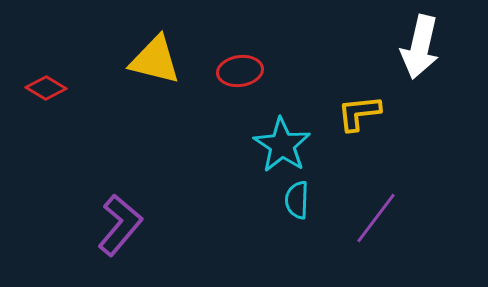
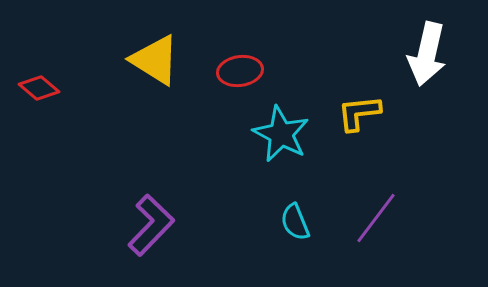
white arrow: moved 7 px right, 7 px down
yellow triangle: rotated 18 degrees clockwise
red diamond: moved 7 px left; rotated 9 degrees clockwise
cyan star: moved 1 px left, 11 px up; rotated 6 degrees counterclockwise
cyan semicircle: moved 2 px left, 22 px down; rotated 24 degrees counterclockwise
purple L-shape: moved 31 px right; rotated 4 degrees clockwise
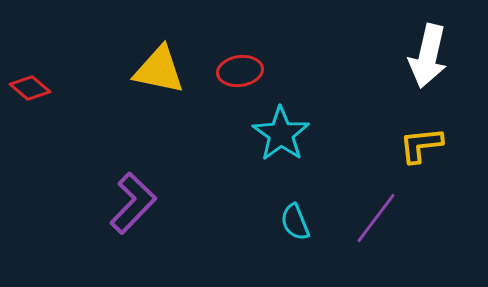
white arrow: moved 1 px right, 2 px down
yellow triangle: moved 4 px right, 10 px down; rotated 20 degrees counterclockwise
red diamond: moved 9 px left
yellow L-shape: moved 62 px right, 32 px down
cyan star: rotated 8 degrees clockwise
purple L-shape: moved 18 px left, 22 px up
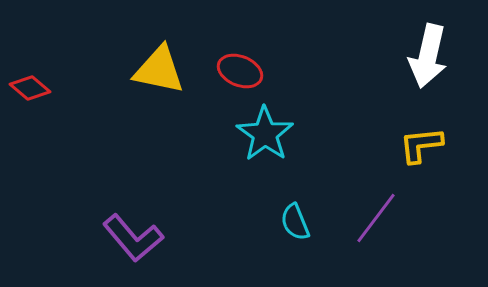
red ellipse: rotated 30 degrees clockwise
cyan star: moved 16 px left
purple L-shape: moved 35 px down; rotated 96 degrees clockwise
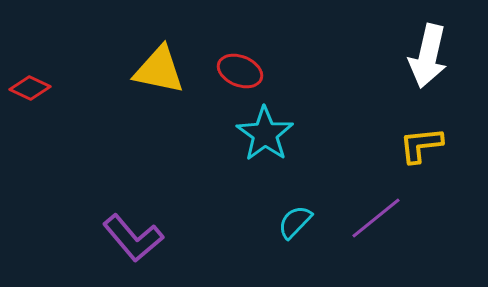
red diamond: rotated 15 degrees counterclockwise
purple line: rotated 14 degrees clockwise
cyan semicircle: rotated 66 degrees clockwise
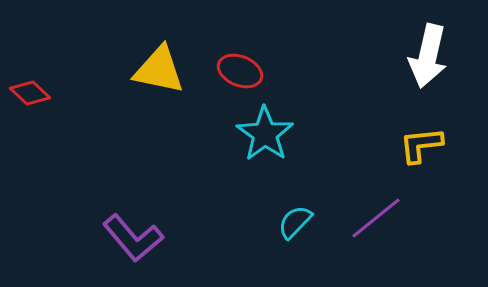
red diamond: moved 5 px down; rotated 18 degrees clockwise
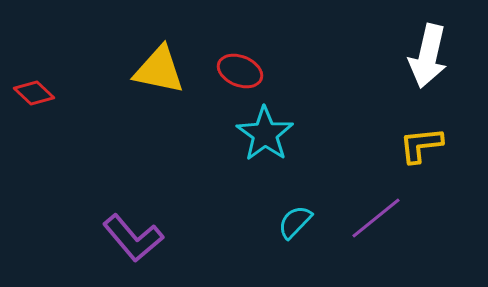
red diamond: moved 4 px right
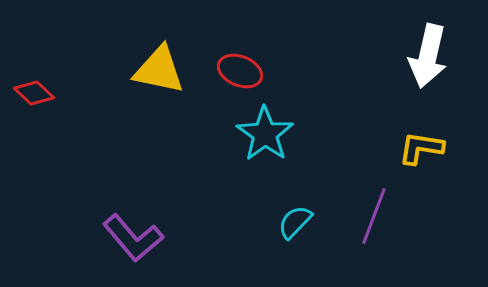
yellow L-shape: moved 3 px down; rotated 15 degrees clockwise
purple line: moved 2 px left, 2 px up; rotated 30 degrees counterclockwise
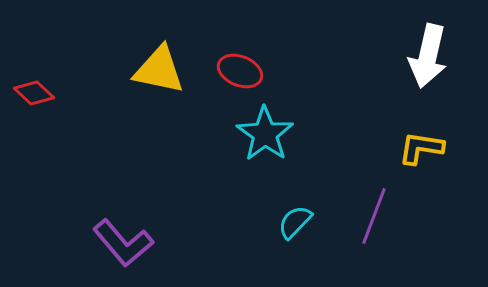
purple L-shape: moved 10 px left, 5 px down
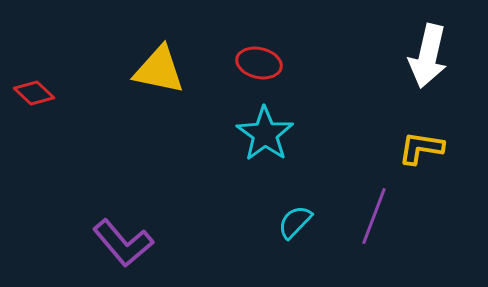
red ellipse: moved 19 px right, 8 px up; rotated 9 degrees counterclockwise
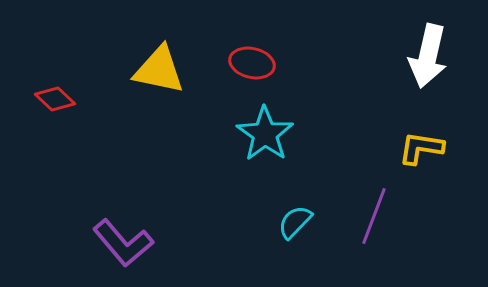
red ellipse: moved 7 px left
red diamond: moved 21 px right, 6 px down
